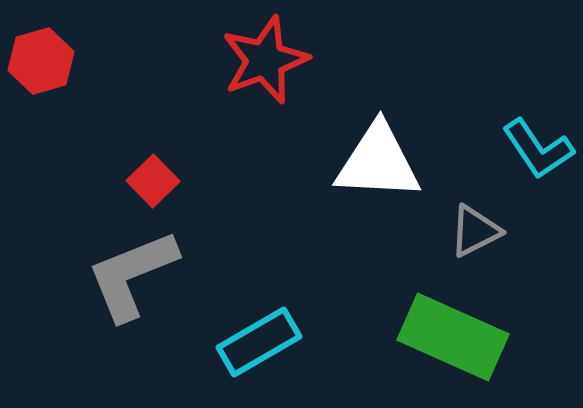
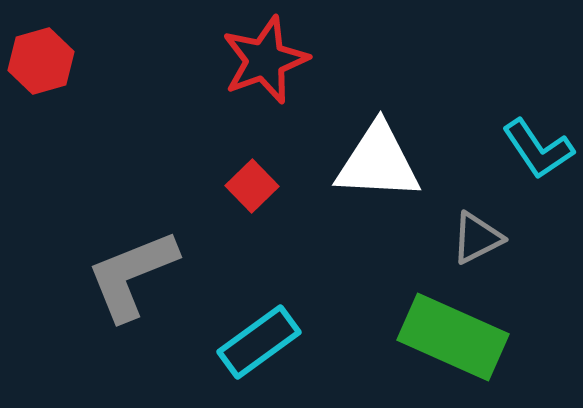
red square: moved 99 px right, 5 px down
gray triangle: moved 2 px right, 7 px down
cyan rectangle: rotated 6 degrees counterclockwise
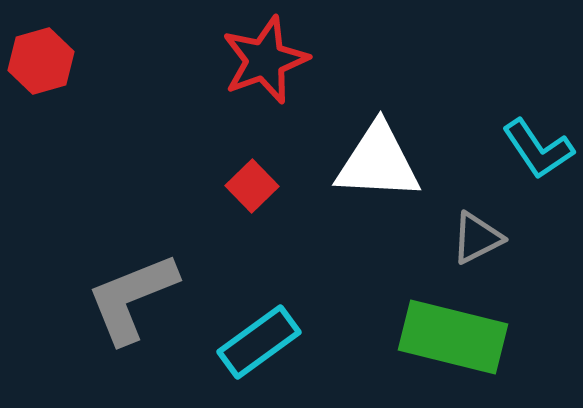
gray L-shape: moved 23 px down
green rectangle: rotated 10 degrees counterclockwise
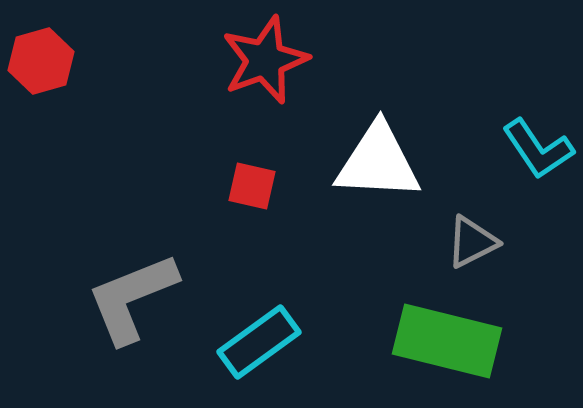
red square: rotated 33 degrees counterclockwise
gray triangle: moved 5 px left, 4 px down
green rectangle: moved 6 px left, 4 px down
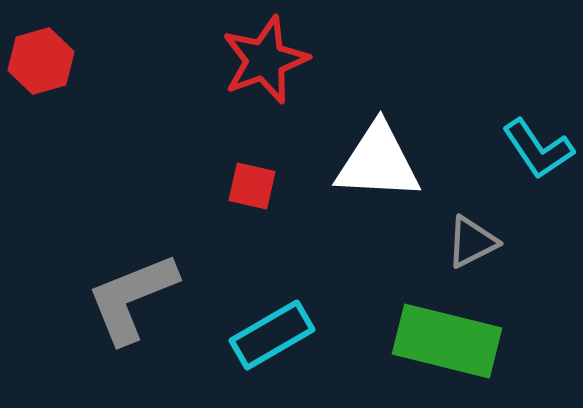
cyan rectangle: moved 13 px right, 7 px up; rotated 6 degrees clockwise
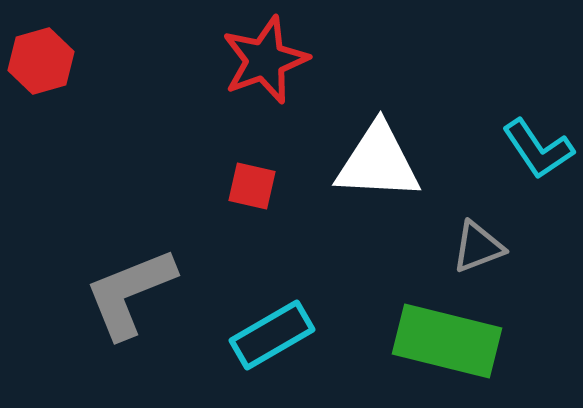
gray triangle: moved 6 px right, 5 px down; rotated 6 degrees clockwise
gray L-shape: moved 2 px left, 5 px up
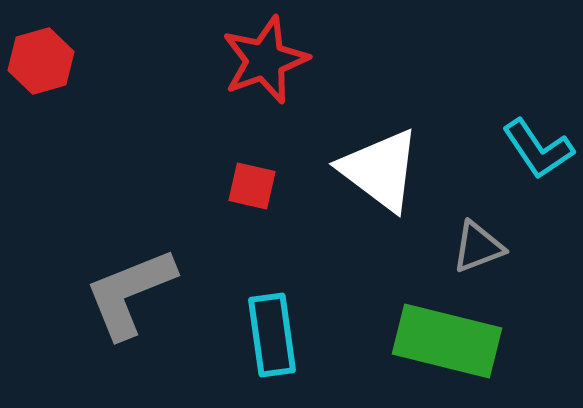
white triangle: moved 2 px right, 8 px down; rotated 34 degrees clockwise
cyan rectangle: rotated 68 degrees counterclockwise
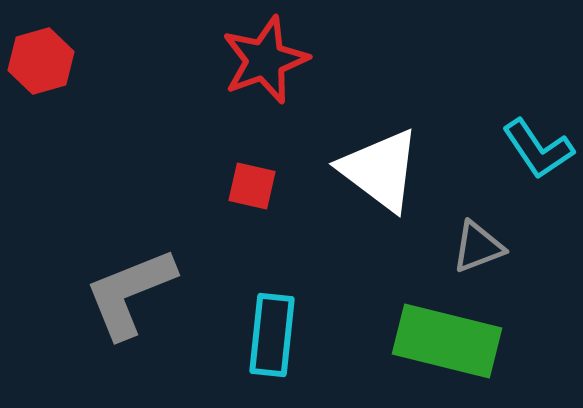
cyan rectangle: rotated 14 degrees clockwise
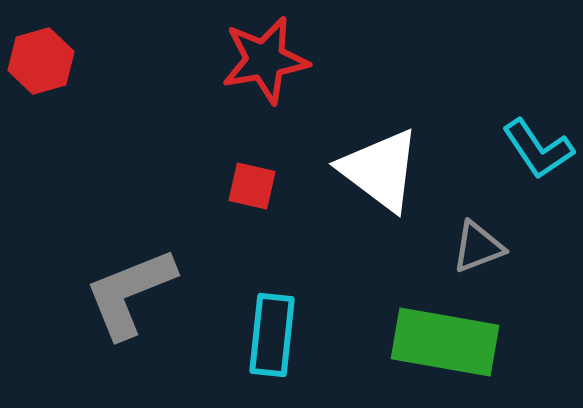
red star: rotated 10 degrees clockwise
green rectangle: moved 2 px left, 1 px down; rotated 4 degrees counterclockwise
